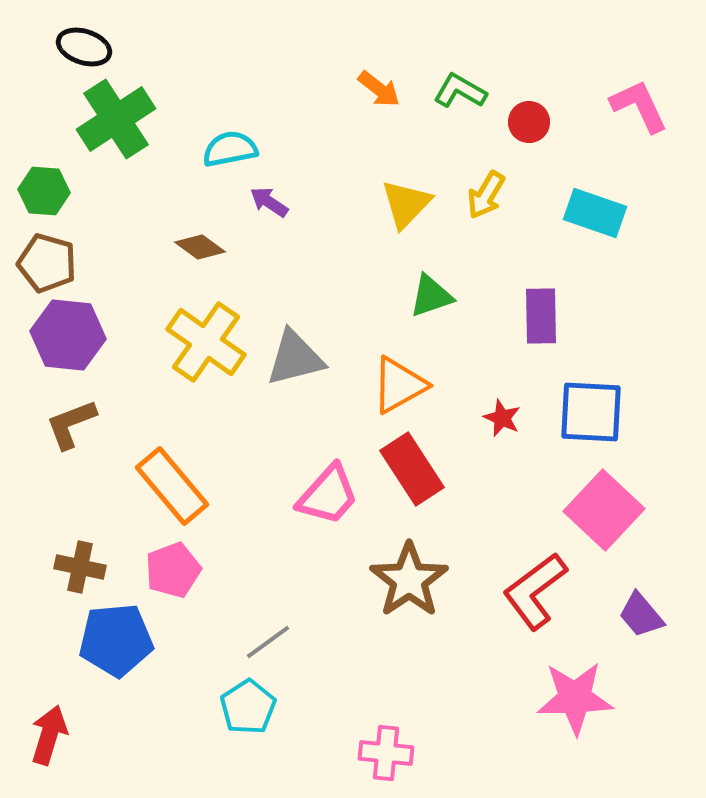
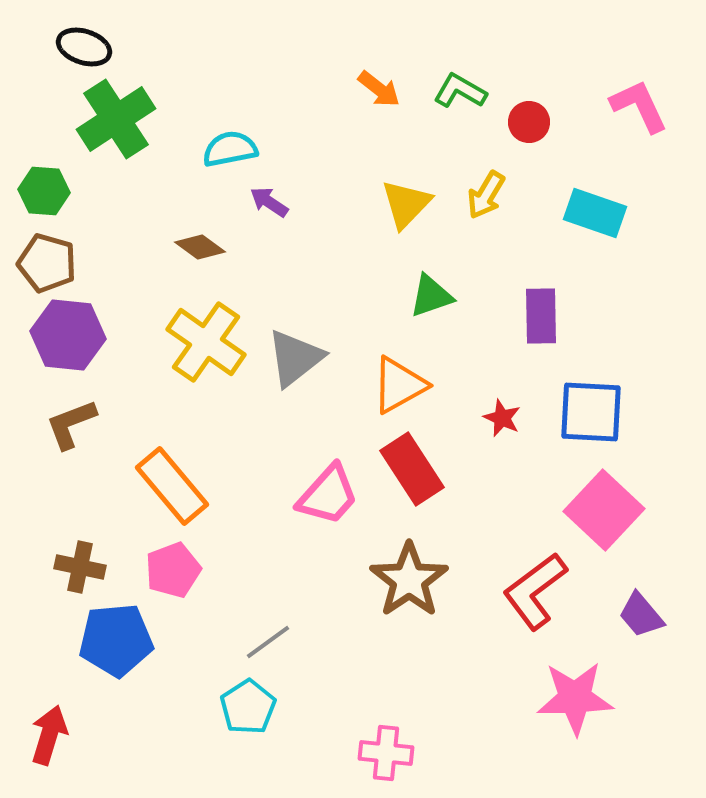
gray triangle: rotated 24 degrees counterclockwise
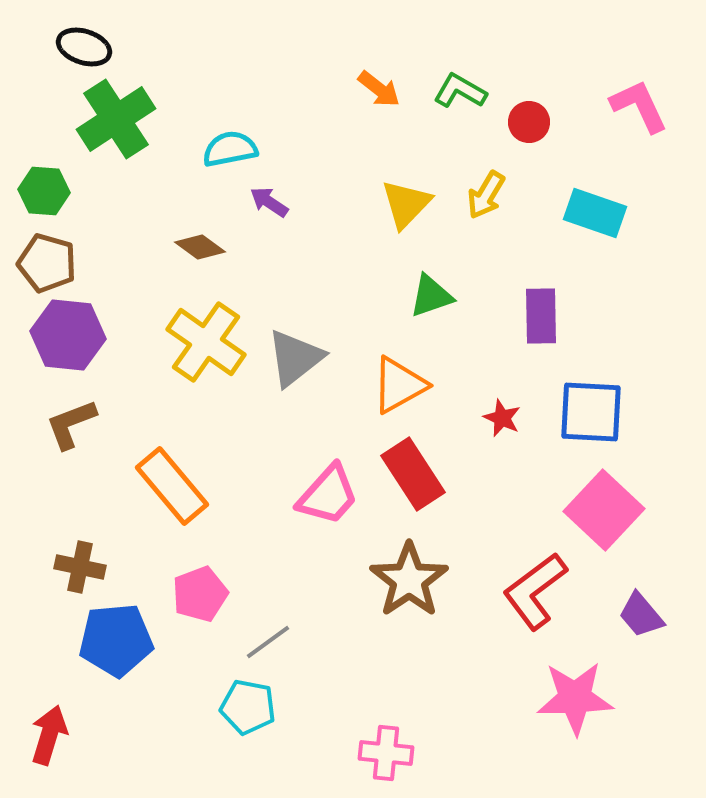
red rectangle: moved 1 px right, 5 px down
pink pentagon: moved 27 px right, 24 px down
cyan pentagon: rotated 28 degrees counterclockwise
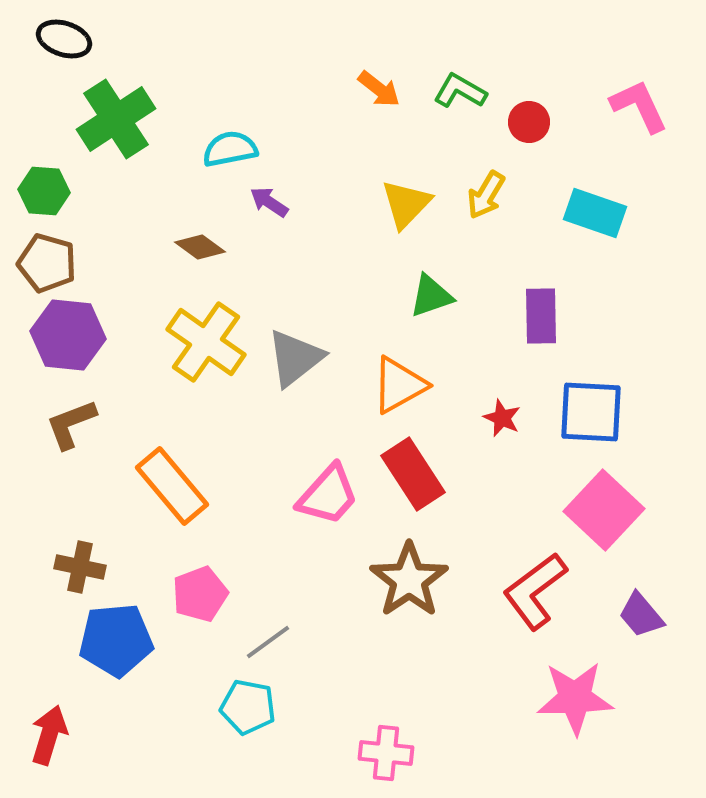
black ellipse: moved 20 px left, 8 px up
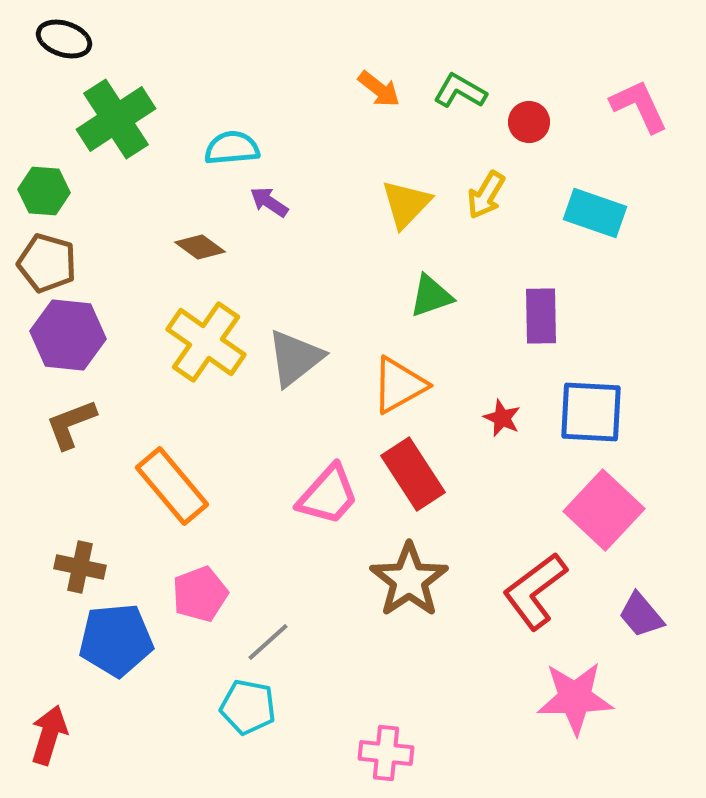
cyan semicircle: moved 2 px right, 1 px up; rotated 6 degrees clockwise
gray line: rotated 6 degrees counterclockwise
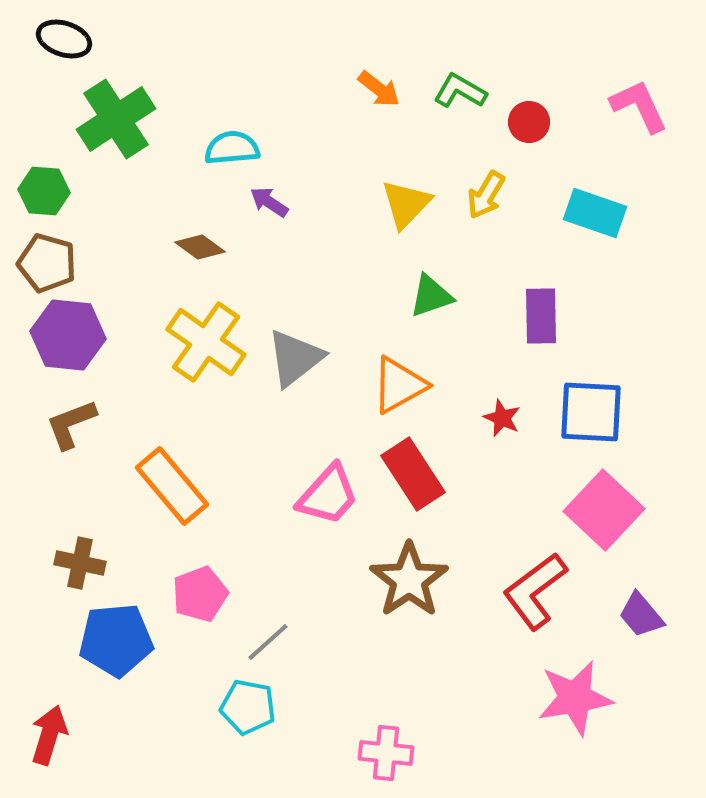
brown cross: moved 4 px up
pink star: rotated 8 degrees counterclockwise
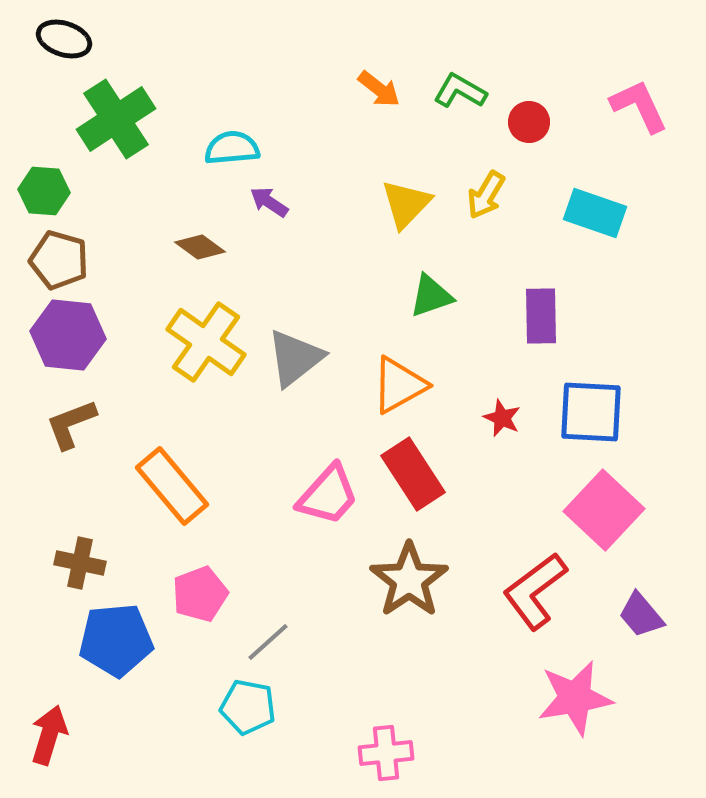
brown pentagon: moved 12 px right, 3 px up
pink cross: rotated 12 degrees counterclockwise
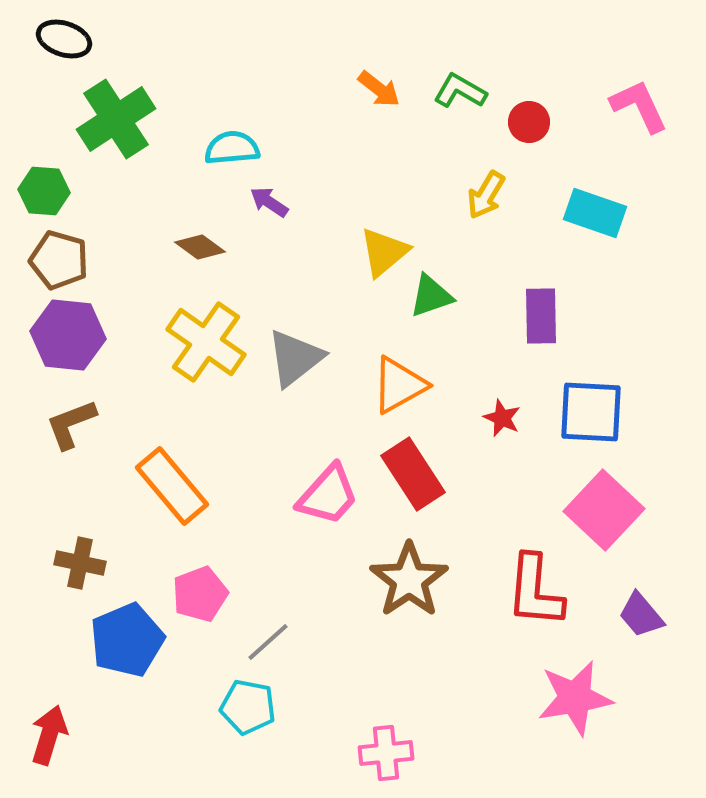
yellow triangle: moved 22 px left, 48 px down; rotated 6 degrees clockwise
red L-shape: rotated 48 degrees counterclockwise
blue pentagon: moved 11 px right; rotated 18 degrees counterclockwise
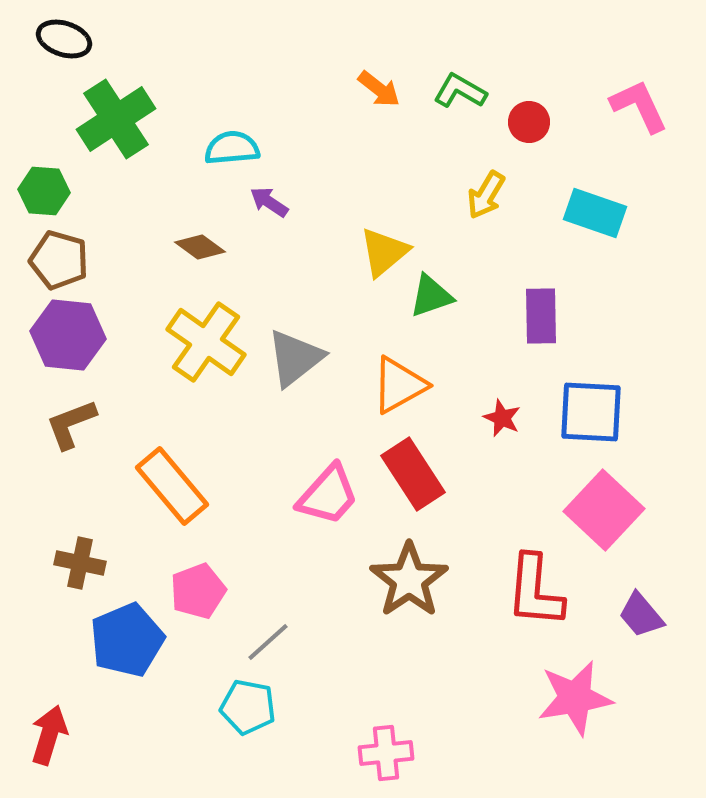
pink pentagon: moved 2 px left, 3 px up
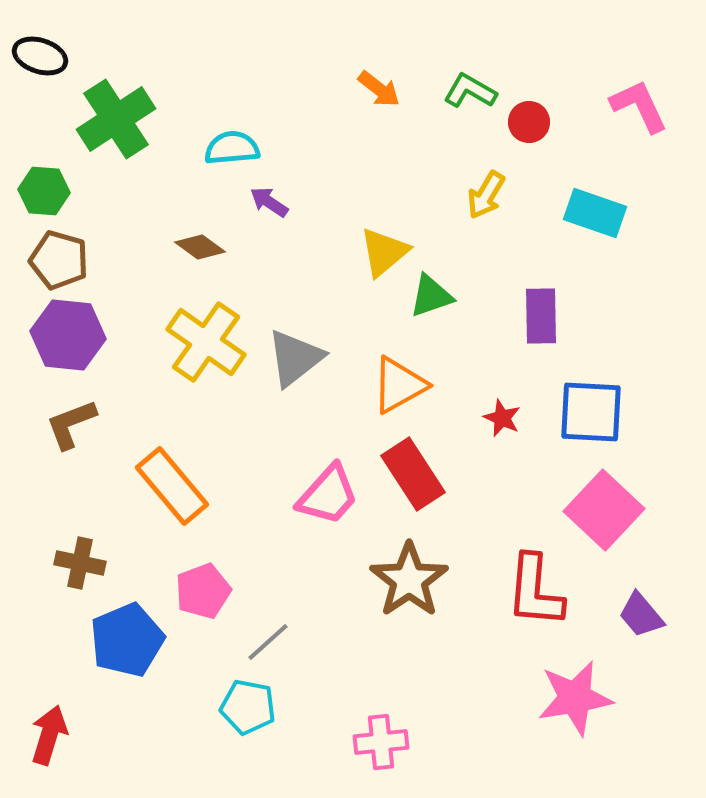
black ellipse: moved 24 px left, 17 px down
green L-shape: moved 10 px right
pink pentagon: moved 5 px right
pink cross: moved 5 px left, 11 px up
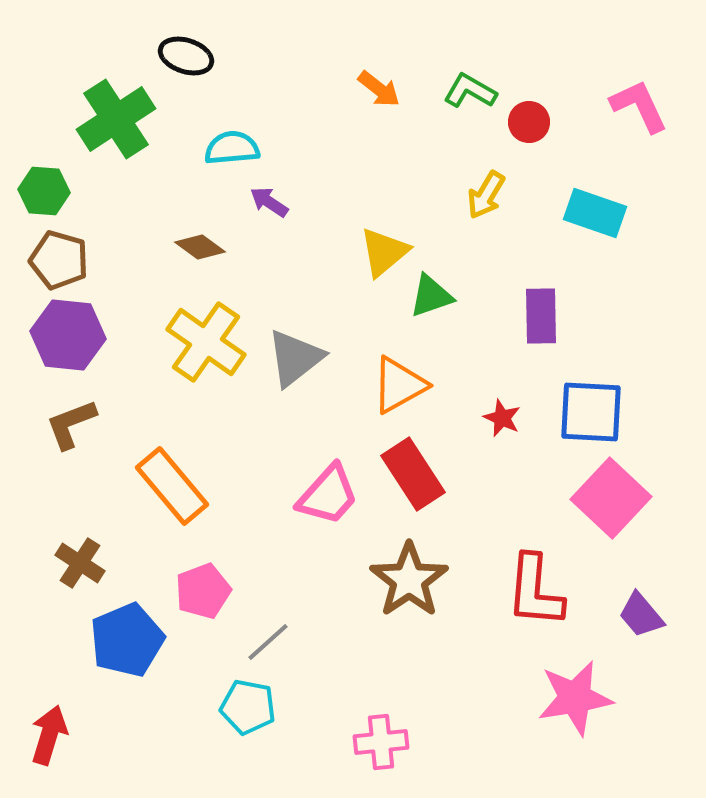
black ellipse: moved 146 px right
pink square: moved 7 px right, 12 px up
brown cross: rotated 21 degrees clockwise
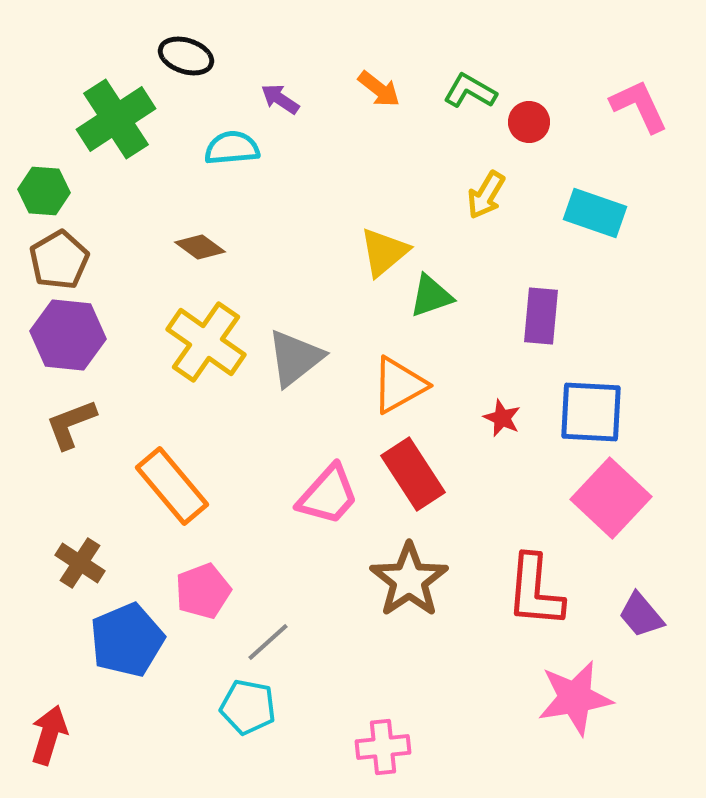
purple arrow: moved 11 px right, 103 px up
brown pentagon: rotated 26 degrees clockwise
purple rectangle: rotated 6 degrees clockwise
pink cross: moved 2 px right, 5 px down
